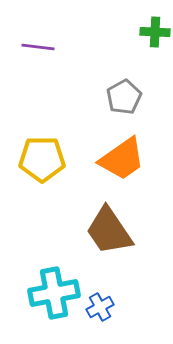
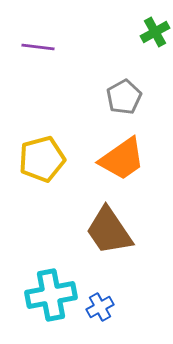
green cross: rotated 32 degrees counterclockwise
yellow pentagon: rotated 15 degrees counterclockwise
cyan cross: moved 3 px left, 2 px down
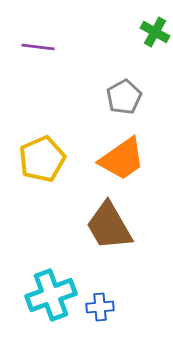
green cross: rotated 32 degrees counterclockwise
yellow pentagon: rotated 9 degrees counterclockwise
brown trapezoid: moved 5 px up; rotated 4 degrees clockwise
cyan cross: rotated 9 degrees counterclockwise
blue cross: rotated 24 degrees clockwise
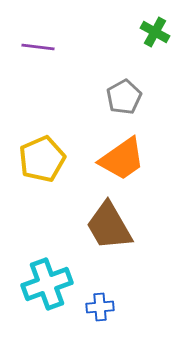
cyan cross: moved 4 px left, 11 px up
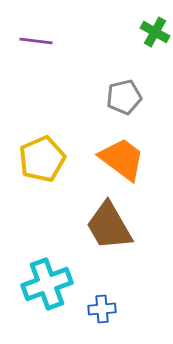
purple line: moved 2 px left, 6 px up
gray pentagon: rotated 16 degrees clockwise
orange trapezoid: rotated 108 degrees counterclockwise
blue cross: moved 2 px right, 2 px down
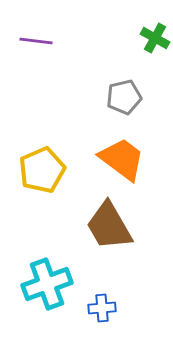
green cross: moved 6 px down
yellow pentagon: moved 11 px down
blue cross: moved 1 px up
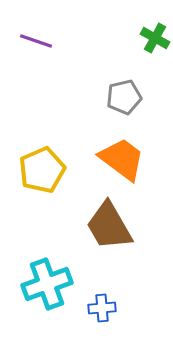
purple line: rotated 12 degrees clockwise
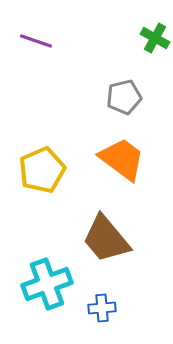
brown trapezoid: moved 3 px left, 13 px down; rotated 10 degrees counterclockwise
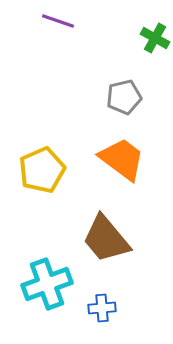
purple line: moved 22 px right, 20 px up
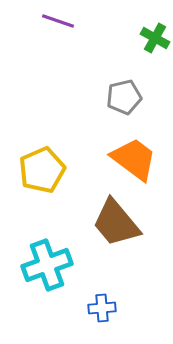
orange trapezoid: moved 12 px right
brown trapezoid: moved 10 px right, 16 px up
cyan cross: moved 19 px up
